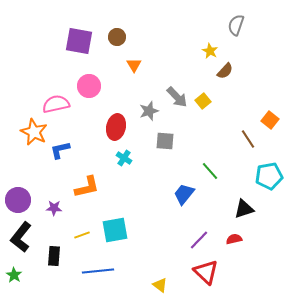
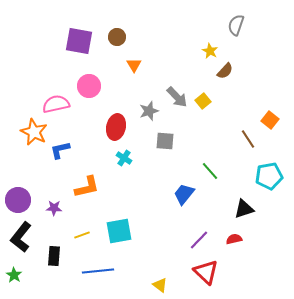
cyan square: moved 4 px right, 1 px down
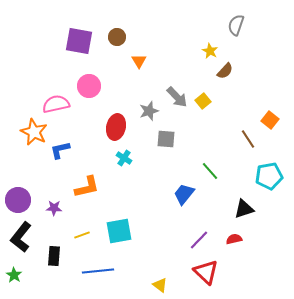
orange triangle: moved 5 px right, 4 px up
gray square: moved 1 px right, 2 px up
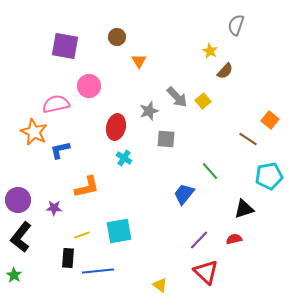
purple square: moved 14 px left, 5 px down
brown line: rotated 24 degrees counterclockwise
black rectangle: moved 14 px right, 2 px down
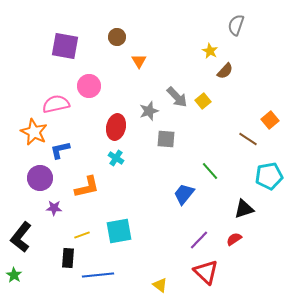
orange square: rotated 12 degrees clockwise
cyan cross: moved 8 px left
purple circle: moved 22 px right, 22 px up
red semicircle: rotated 21 degrees counterclockwise
blue line: moved 4 px down
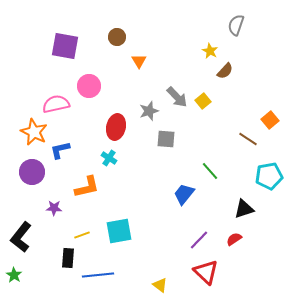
cyan cross: moved 7 px left
purple circle: moved 8 px left, 6 px up
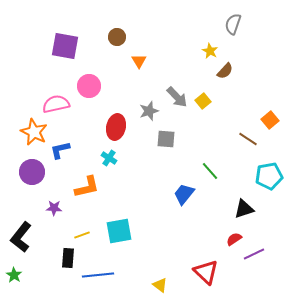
gray semicircle: moved 3 px left, 1 px up
purple line: moved 55 px right, 14 px down; rotated 20 degrees clockwise
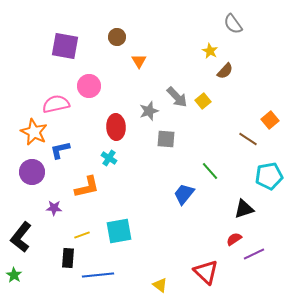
gray semicircle: rotated 55 degrees counterclockwise
red ellipse: rotated 15 degrees counterclockwise
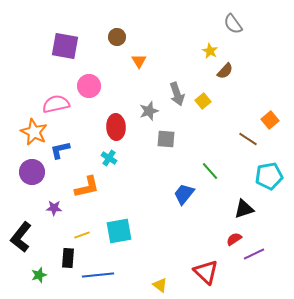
gray arrow: moved 3 px up; rotated 25 degrees clockwise
green star: moved 25 px right; rotated 21 degrees clockwise
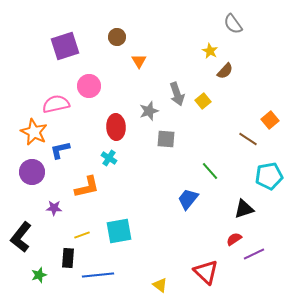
purple square: rotated 28 degrees counterclockwise
blue trapezoid: moved 4 px right, 5 px down
